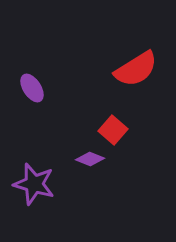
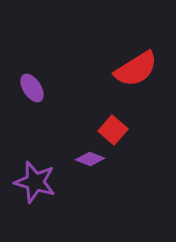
purple star: moved 1 px right, 2 px up
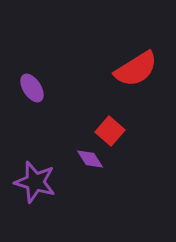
red square: moved 3 px left, 1 px down
purple diamond: rotated 36 degrees clockwise
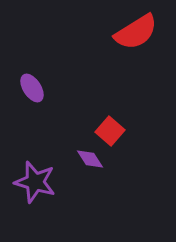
red semicircle: moved 37 px up
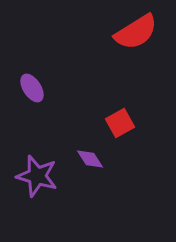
red square: moved 10 px right, 8 px up; rotated 20 degrees clockwise
purple star: moved 2 px right, 6 px up
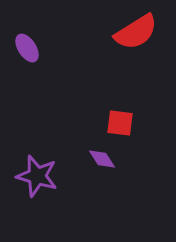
purple ellipse: moved 5 px left, 40 px up
red square: rotated 36 degrees clockwise
purple diamond: moved 12 px right
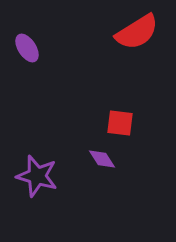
red semicircle: moved 1 px right
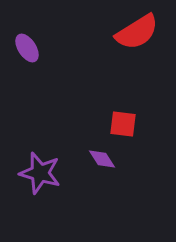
red square: moved 3 px right, 1 px down
purple star: moved 3 px right, 3 px up
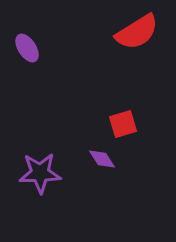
red square: rotated 24 degrees counterclockwise
purple star: rotated 18 degrees counterclockwise
